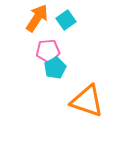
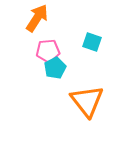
cyan square: moved 26 px right, 22 px down; rotated 36 degrees counterclockwise
orange triangle: rotated 33 degrees clockwise
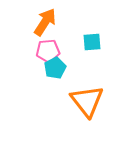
orange arrow: moved 8 px right, 4 px down
cyan square: rotated 24 degrees counterclockwise
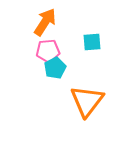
orange triangle: rotated 15 degrees clockwise
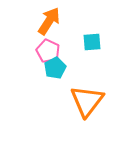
orange arrow: moved 4 px right, 1 px up
pink pentagon: rotated 30 degrees clockwise
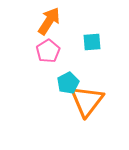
pink pentagon: rotated 15 degrees clockwise
cyan pentagon: moved 13 px right, 15 px down
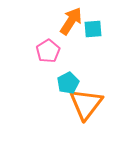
orange arrow: moved 22 px right
cyan square: moved 1 px right, 13 px up
orange triangle: moved 1 px left, 3 px down
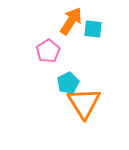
cyan square: rotated 12 degrees clockwise
orange triangle: moved 2 px left, 1 px up; rotated 9 degrees counterclockwise
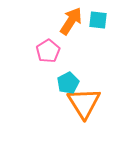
cyan square: moved 5 px right, 9 px up
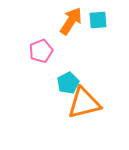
cyan square: rotated 12 degrees counterclockwise
pink pentagon: moved 7 px left; rotated 10 degrees clockwise
orange triangle: rotated 48 degrees clockwise
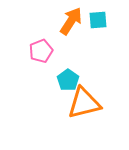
cyan pentagon: moved 3 px up; rotated 10 degrees counterclockwise
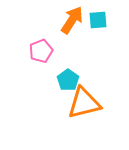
orange arrow: moved 1 px right, 1 px up
